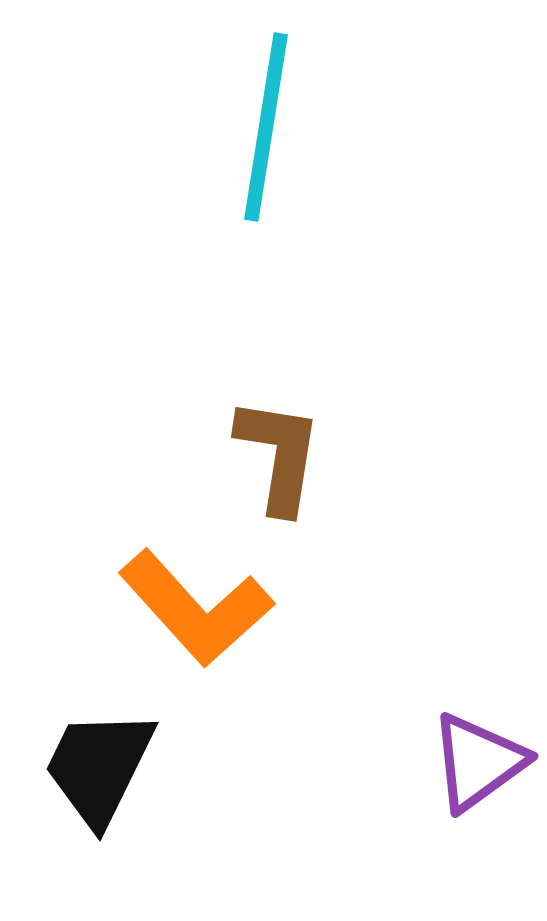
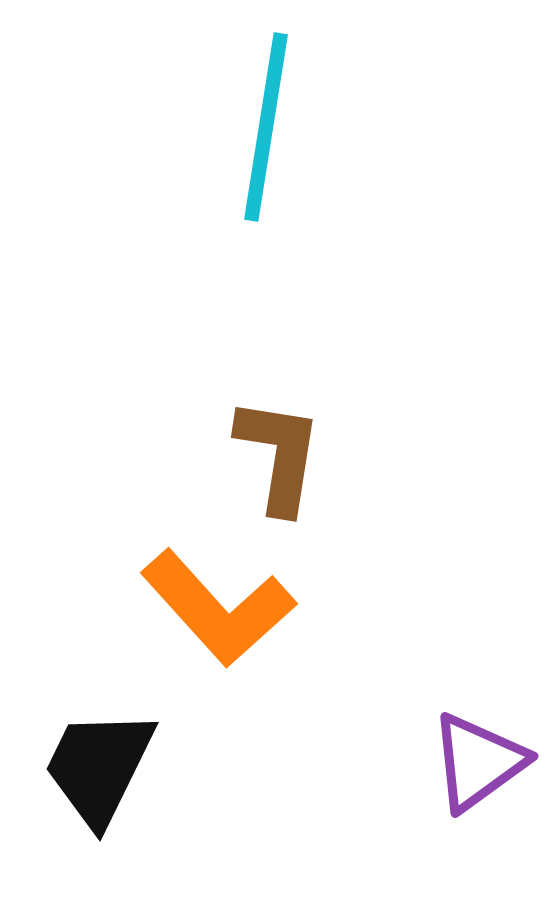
orange L-shape: moved 22 px right
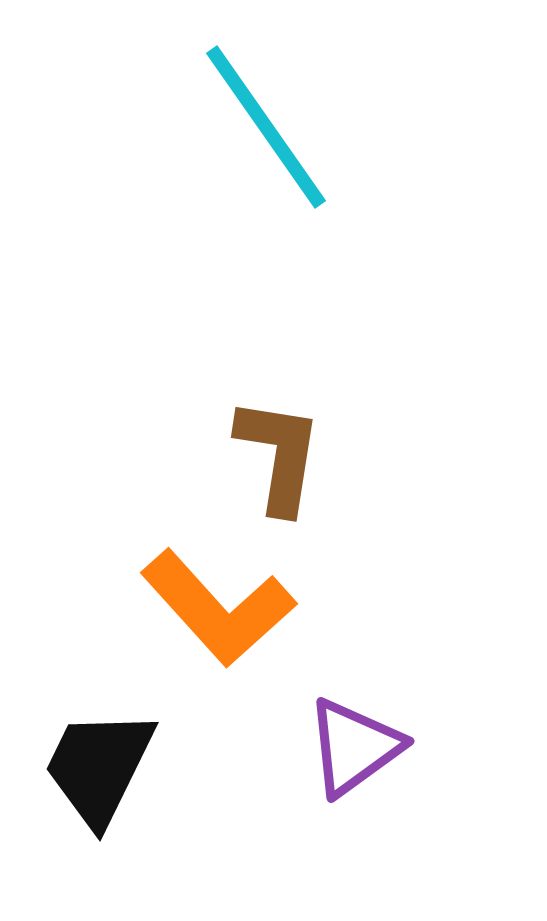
cyan line: rotated 44 degrees counterclockwise
purple triangle: moved 124 px left, 15 px up
